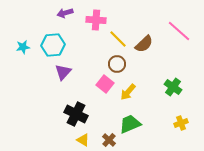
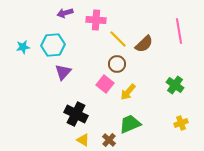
pink line: rotated 40 degrees clockwise
green cross: moved 2 px right, 2 px up
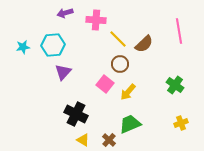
brown circle: moved 3 px right
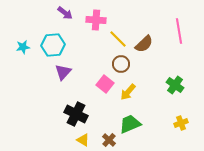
purple arrow: rotated 126 degrees counterclockwise
brown circle: moved 1 px right
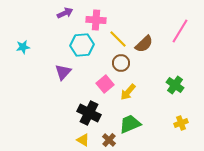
purple arrow: rotated 63 degrees counterclockwise
pink line: moved 1 px right; rotated 40 degrees clockwise
cyan hexagon: moved 29 px right
brown circle: moved 1 px up
pink square: rotated 12 degrees clockwise
black cross: moved 13 px right, 1 px up
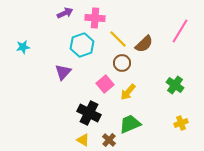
pink cross: moved 1 px left, 2 px up
cyan hexagon: rotated 15 degrees counterclockwise
brown circle: moved 1 px right
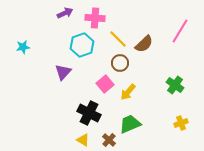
brown circle: moved 2 px left
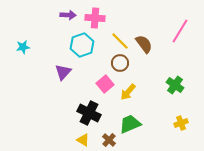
purple arrow: moved 3 px right, 2 px down; rotated 28 degrees clockwise
yellow line: moved 2 px right, 2 px down
brown semicircle: rotated 84 degrees counterclockwise
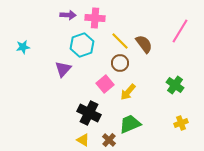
purple triangle: moved 3 px up
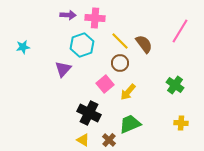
yellow cross: rotated 24 degrees clockwise
